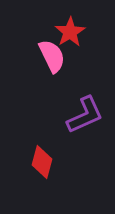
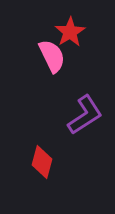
purple L-shape: rotated 9 degrees counterclockwise
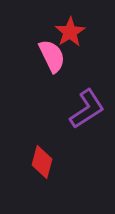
purple L-shape: moved 2 px right, 6 px up
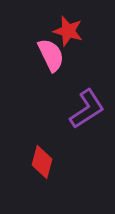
red star: moved 2 px left, 1 px up; rotated 24 degrees counterclockwise
pink semicircle: moved 1 px left, 1 px up
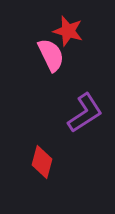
purple L-shape: moved 2 px left, 4 px down
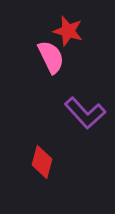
pink semicircle: moved 2 px down
purple L-shape: rotated 81 degrees clockwise
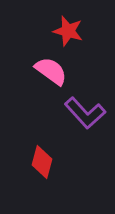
pink semicircle: moved 14 px down; rotated 28 degrees counterclockwise
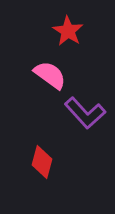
red star: rotated 16 degrees clockwise
pink semicircle: moved 1 px left, 4 px down
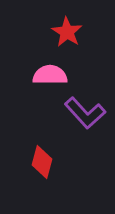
red star: moved 1 px left, 1 px down
pink semicircle: rotated 36 degrees counterclockwise
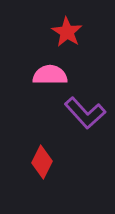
red diamond: rotated 12 degrees clockwise
